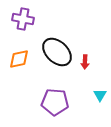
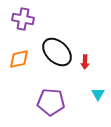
cyan triangle: moved 2 px left, 1 px up
purple pentagon: moved 4 px left
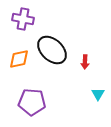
black ellipse: moved 5 px left, 2 px up
purple pentagon: moved 19 px left
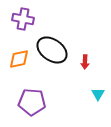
black ellipse: rotated 8 degrees counterclockwise
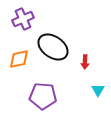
purple cross: rotated 35 degrees counterclockwise
black ellipse: moved 1 px right, 3 px up
cyan triangle: moved 4 px up
purple pentagon: moved 11 px right, 6 px up
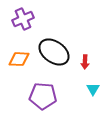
black ellipse: moved 1 px right, 5 px down
orange diamond: rotated 15 degrees clockwise
cyan triangle: moved 5 px left, 1 px up
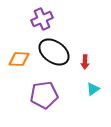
purple cross: moved 19 px right
cyan triangle: rotated 24 degrees clockwise
purple pentagon: moved 1 px right, 1 px up; rotated 12 degrees counterclockwise
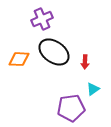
purple pentagon: moved 27 px right, 13 px down
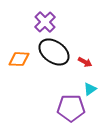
purple cross: moved 3 px right, 3 px down; rotated 20 degrees counterclockwise
red arrow: rotated 64 degrees counterclockwise
cyan triangle: moved 3 px left
purple pentagon: rotated 8 degrees clockwise
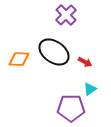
purple cross: moved 21 px right, 7 px up
